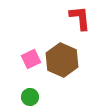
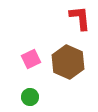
brown hexagon: moved 6 px right, 2 px down
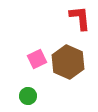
pink square: moved 6 px right
green circle: moved 2 px left, 1 px up
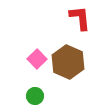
pink square: rotated 18 degrees counterclockwise
green circle: moved 7 px right
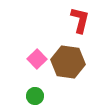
red L-shape: moved 2 px down; rotated 20 degrees clockwise
brown hexagon: rotated 16 degrees counterclockwise
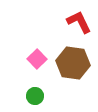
red L-shape: moved 1 px left, 2 px down; rotated 40 degrees counterclockwise
brown hexagon: moved 5 px right, 1 px down
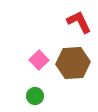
pink square: moved 2 px right, 1 px down
brown hexagon: rotated 12 degrees counterclockwise
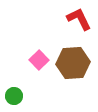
red L-shape: moved 3 px up
green circle: moved 21 px left
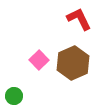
brown hexagon: rotated 20 degrees counterclockwise
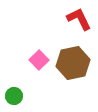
brown hexagon: rotated 12 degrees clockwise
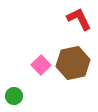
pink square: moved 2 px right, 5 px down
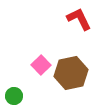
brown hexagon: moved 2 px left, 10 px down
